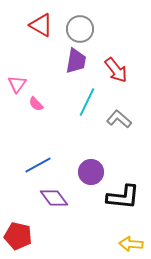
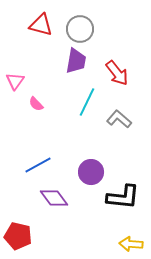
red triangle: rotated 15 degrees counterclockwise
red arrow: moved 1 px right, 3 px down
pink triangle: moved 2 px left, 3 px up
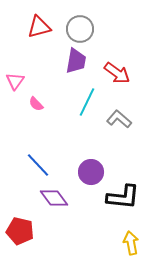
red triangle: moved 2 px left, 2 px down; rotated 30 degrees counterclockwise
red arrow: rotated 16 degrees counterclockwise
blue line: rotated 76 degrees clockwise
red pentagon: moved 2 px right, 5 px up
yellow arrow: moved 1 px up; rotated 75 degrees clockwise
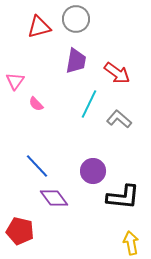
gray circle: moved 4 px left, 10 px up
cyan line: moved 2 px right, 2 px down
blue line: moved 1 px left, 1 px down
purple circle: moved 2 px right, 1 px up
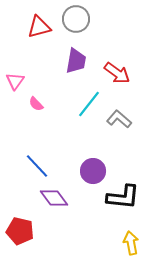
cyan line: rotated 12 degrees clockwise
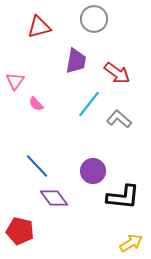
gray circle: moved 18 px right
yellow arrow: rotated 70 degrees clockwise
